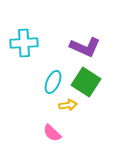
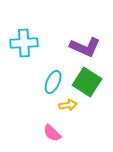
green square: moved 1 px right
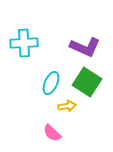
cyan ellipse: moved 2 px left, 1 px down
yellow arrow: moved 1 px left, 1 px down
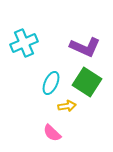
cyan cross: rotated 20 degrees counterclockwise
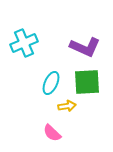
green square: rotated 36 degrees counterclockwise
